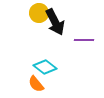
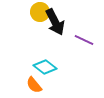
yellow circle: moved 1 px right, 1 px up
purple line: rotated 24 degrees clockwise
orange semicircle: moved 2 px left, 1 px down
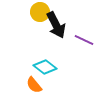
black arrow: moved 1 px right, 3 px down
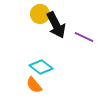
yellow circle: moved 2 px down
purple line: moved 3 px up
cyan diamond: moved 4 px left
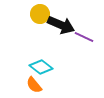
black arrow: moved 5 px right; rotated 40 degrees counterclockwise
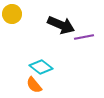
yellow circle: moved 28 px left
purple line: rotated 36 degrees counterclockwise
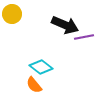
black arrow: moved 4 px right
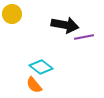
black arrow: rotated 12 degrees counterclockwise
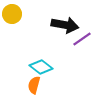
purple line: moved 2 px left, 2 px down; rotated 24 degrees counterclockwise
orange semicircle: rotated 54 degrees clockwise
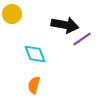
cyan diamond: moved 6 px left, 13 px up; rotated 30 degrees clockwise
